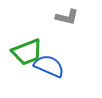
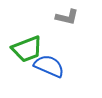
green trapezoid: moved 3 px up
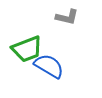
blue semicircle: rotated 8 degrees clockwise
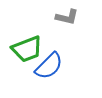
blue semicircle: rotated 104 degrees clockwise
